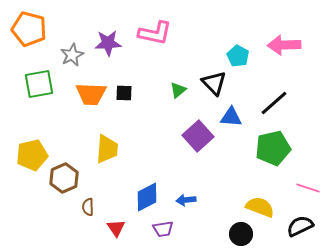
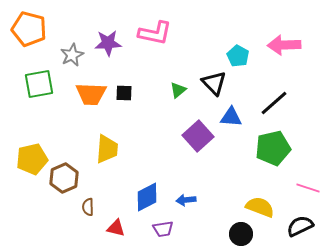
yellow pentagon: moved 4 px down
red triangle: rotated 42 degrees counterclockwise
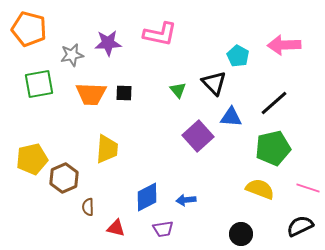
pink L-shape: moved 5 px right, 1 px down
gray star: rotated 15 degrees clockwise
green triangle: rotated 30 degrees counterclockwise
yellow semicircle: moved 18 px up
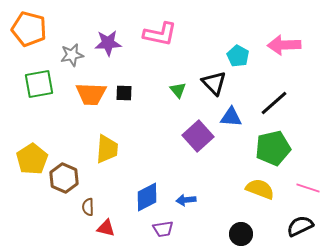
yellow pentagon: rotated 20 degrees counterclockwise
brown hexagon: rotated 12 degrees counterclockwise
red triangle: moved 10 px left
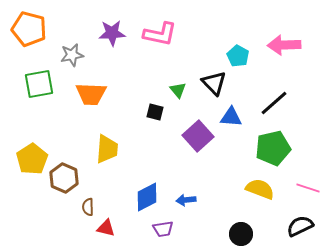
purple star: moved 4 px right, 10 px up
black square: moved 31 px right, 19 px down; rotated 12 degrees clockwise
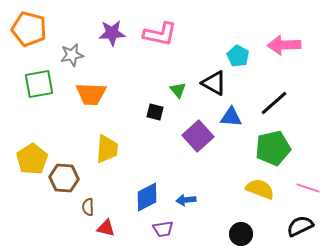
black triangle: rotated 16 degrees counterclockwise
brown hexagon: rotated 20 degrees counterclockwise
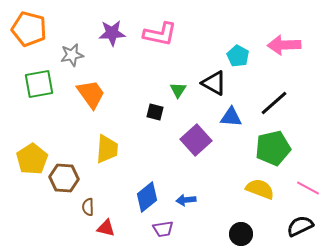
green triangle: rotated 12 degrees clockwise
orange trapezoid: rotated 128 degrees counterclockwise
purple square: moved 2 px left, 4 px down
pink line: rotated 10 degrees clockwise
blue diamond: rotated 12 degrees counterclockwise
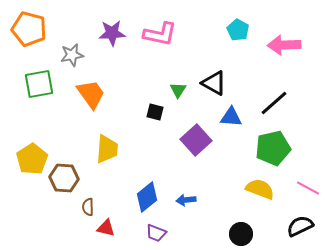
cyan pentagon: moved 26 px up
purple trapezoid: moved 7 px left, 4 px down; rotated 30 degrees clockwise
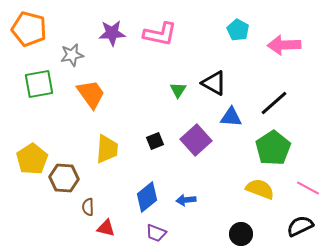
black square: moved 29 px down; rotated 36 degrees counterclockwise
green pentagon: rotated 20 degrees counterclockwise
